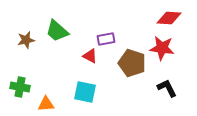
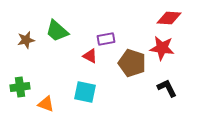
green cross: rotated 18 degrees counterclockwise
orange triangle: rotated 24 degrees clockwise
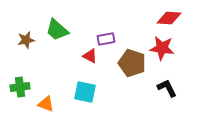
green trapezoid: moved 1 px up
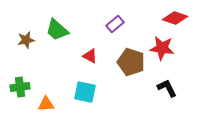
red diamond: moved 6 px right; rotated 15 degrees clockwise
purple rectangle: moved 9 px right, 15 px up; rotated 30 degrees counterclockwise
brown pentagon: moved 1 px left, 1 px up
orange triangle: rotated 24 degrees counterclockwise
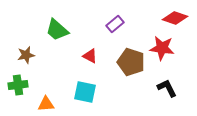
brown star: moved 15 px down
green cross: moved 2 px left, 2 px up
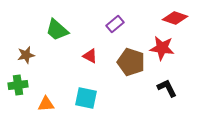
cyan square: moved 1 px right, 6 px down
